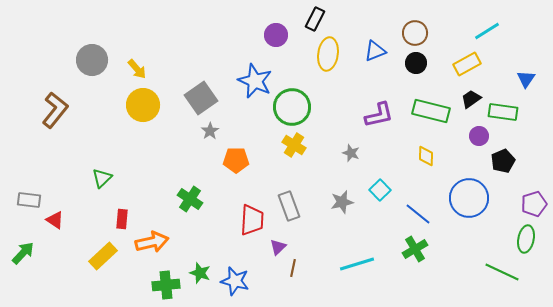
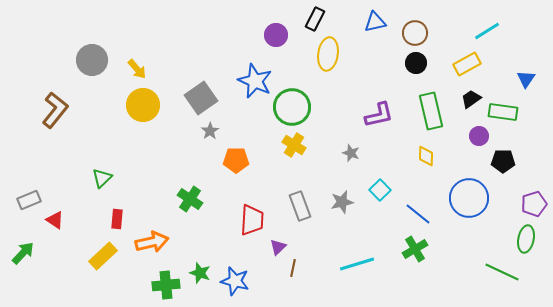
blue triangle at (375, 51): moved 29 px up; rotated 10 degrees clockwise
green rectangle at (431, 111): rotated 63 degrees clockwise
black pentagon at (503, 161): rotated 25 degrees clockwise
gray rectangle at (29, 200): rotated 30 degrees counterclockwise
gray rectangle at (289, 206): moved 11 px right
red rectangle at (122, 219): moved 5 px left
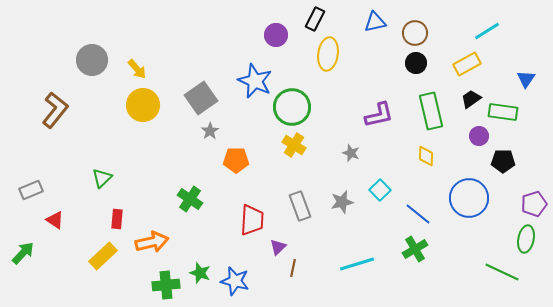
gray rectangle at (29, 200): moved 2 px right, 10 px up
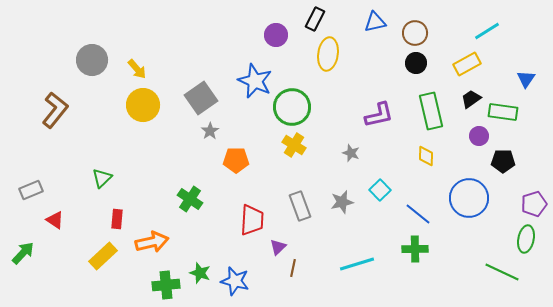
green cross at (415, 249): rotated 30 degrees clockwise
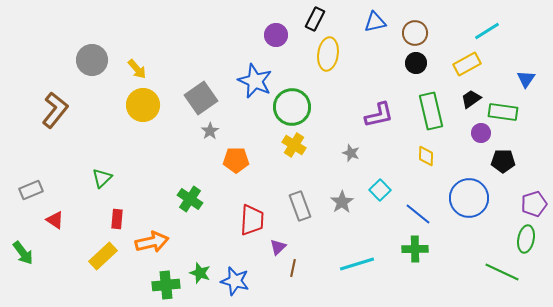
purple circle at (479, 136): moved 2 px right, 3 px up
gray star at (342, 202): rotated 20 degrees counterclockwise
green arrow at (23, 253): rotated 100 degrees clockwise
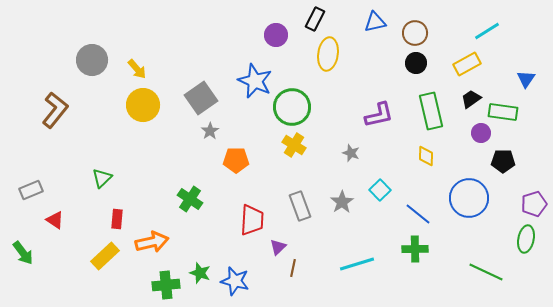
yellow rectangle at (103, 256): moved 2 px right
green line at (502, 272): moved 16 px left
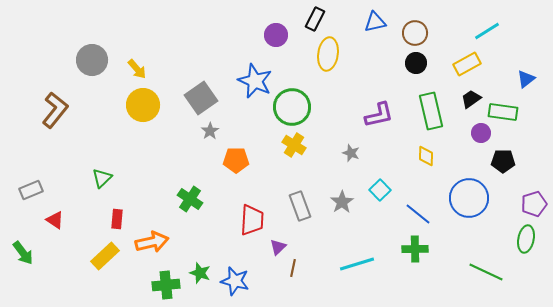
blue triangle at (526, 79): rotated 18 degrees clockwise
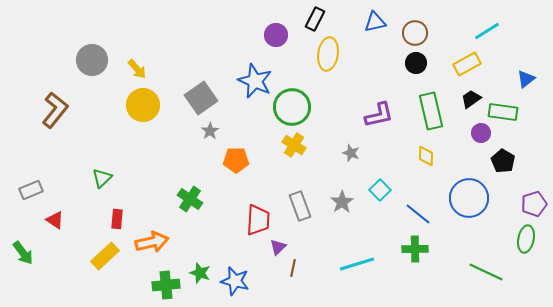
black pentagon at (503, 161): rotated 30 degrees clockwise
red trapezoid at (252, 220): moved 6 px right
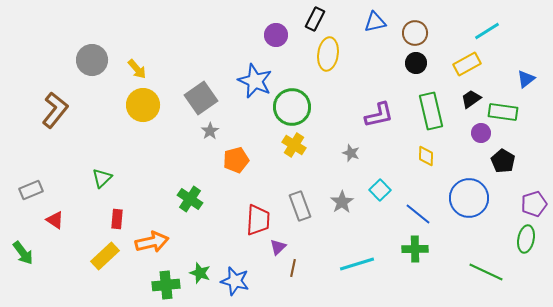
orange pentagon at (236, 160): rotated 15 degrees counterclockwise
